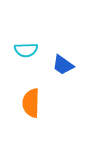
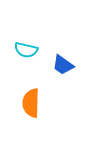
cyan semicircle: rotated 15 degrees clockwise
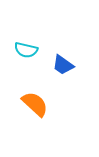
orange semicircle: moved 4 px right, 1 px down; rotated 132 degrees clockwise
